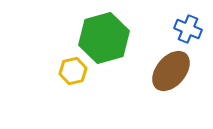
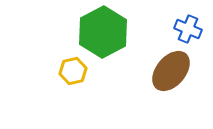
green hexagon: moved 1 px left, 6 px up; rotated 12 degrees counterclockwise
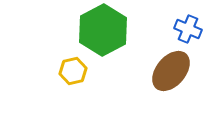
green hexagon: moved 2 px up
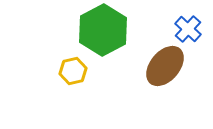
blue cross: rotated 20 degrees clockwise
brown ellipse: moved 6 px left, 5 px up
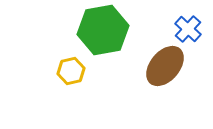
green hexagon: rotated 18 degrees clockwise
yellow hexagon: moved 2 px left
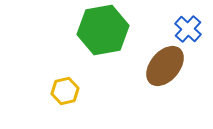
yellow hexagon: moved 6 px left, 20 px down
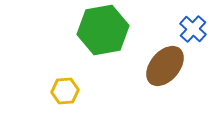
blue cross: moved 5 px right
yellow hexagon: rotated 8 degrees clockwise
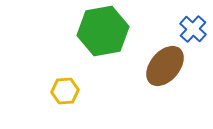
green hexagon: moved 1 px down
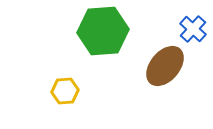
green hexagon: rotated 6 degrees clockwise
